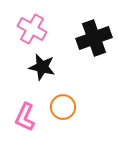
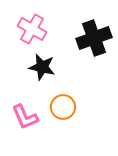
pink L-shape: rotated 48 degrees counterclockwise
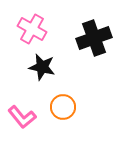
pink L-shape: moved 3 px left; rotated 16 degrees counterclockwise
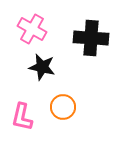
black cross: moved 3 px left; rotated 24 degrees clockwise
pink L-shape: rotated 52 degrees clockwise
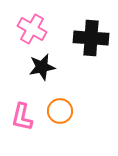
black star: rotated 24 degrees counterclockwise
orange circle: moved 3 px left, 4 px down
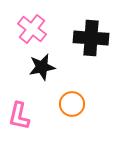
pink cross: rotated 8 degrees clockwise
orange circle: moved 12 px right, 7 px up
pink L-shape: moved 3 px left, 1 px up
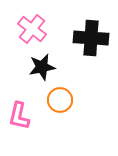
orange circle: moved 12 px left, 4 px up
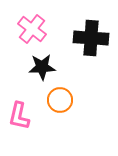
black star: rotated 8 degrees clockwise
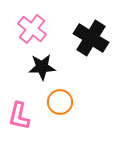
black cross: rotated 28 degrees clockwise
orange circle: moved 2 px down
